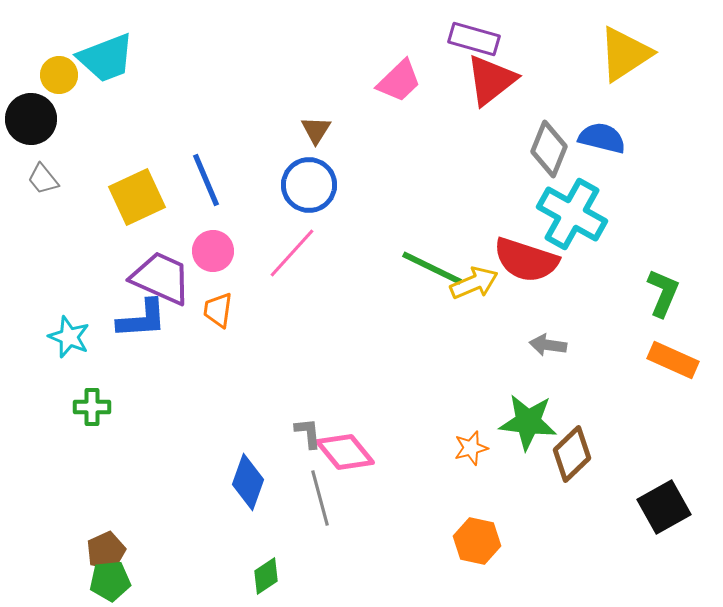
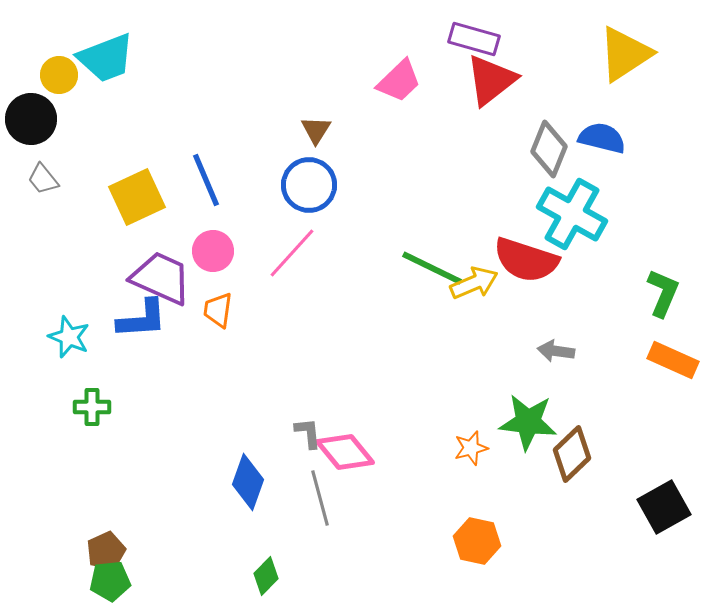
gray arrow: moved 8 px right, 6 px down
green diamond: rotated 12 degrees counterclockwise
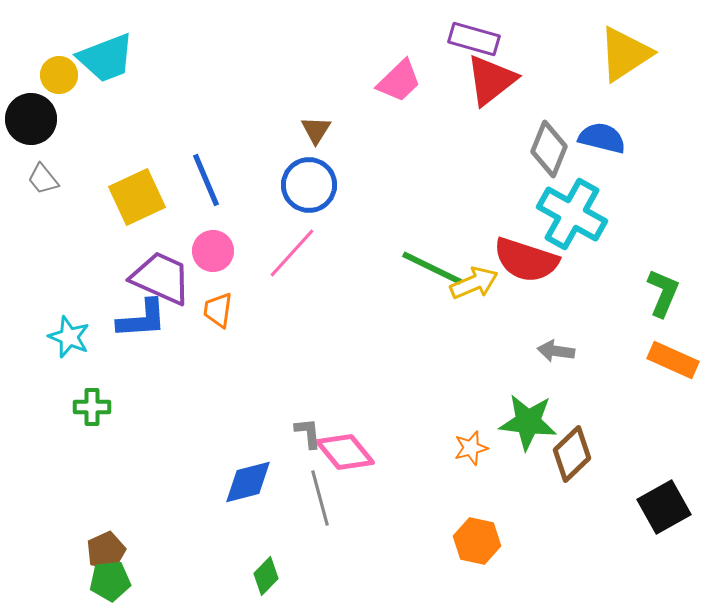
blue diamond: rotated 56 degrees clockwise
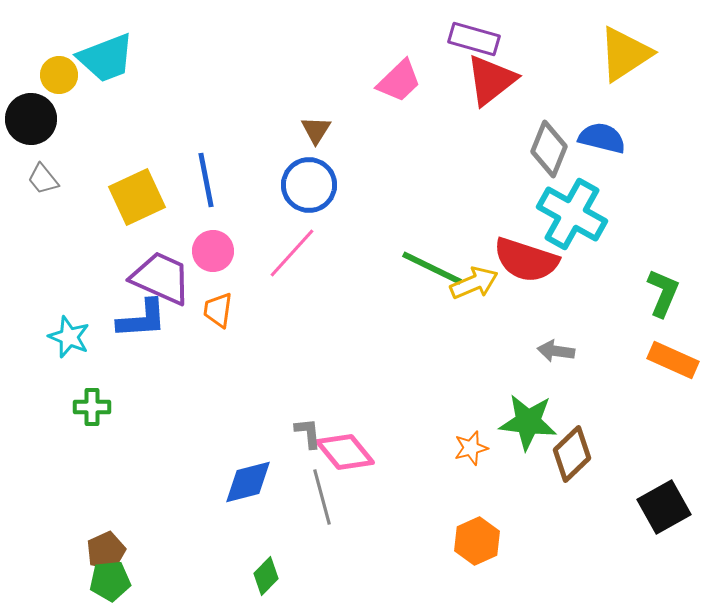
blue line: rotated 12 degrees clockwise
gray line: moved 2 px right, 1 px up
orange hexagon: rotated 24 degrees clockwise
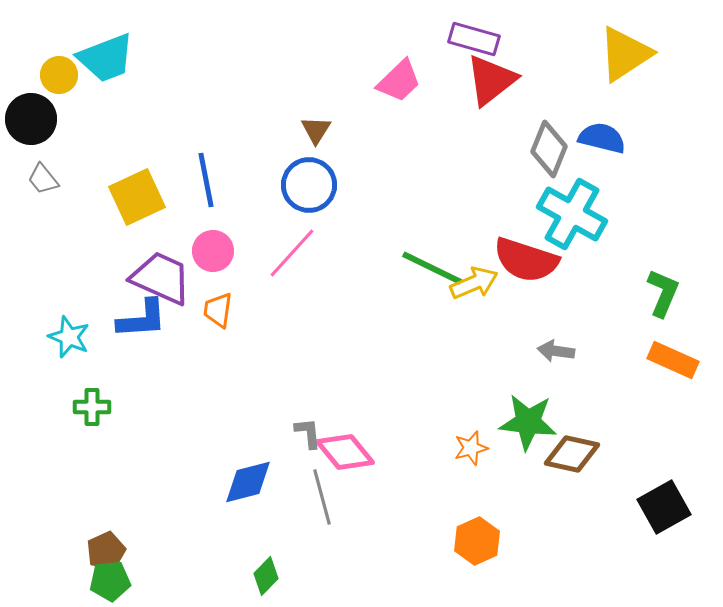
brown diamond: rotated 56 degrees clockwise
